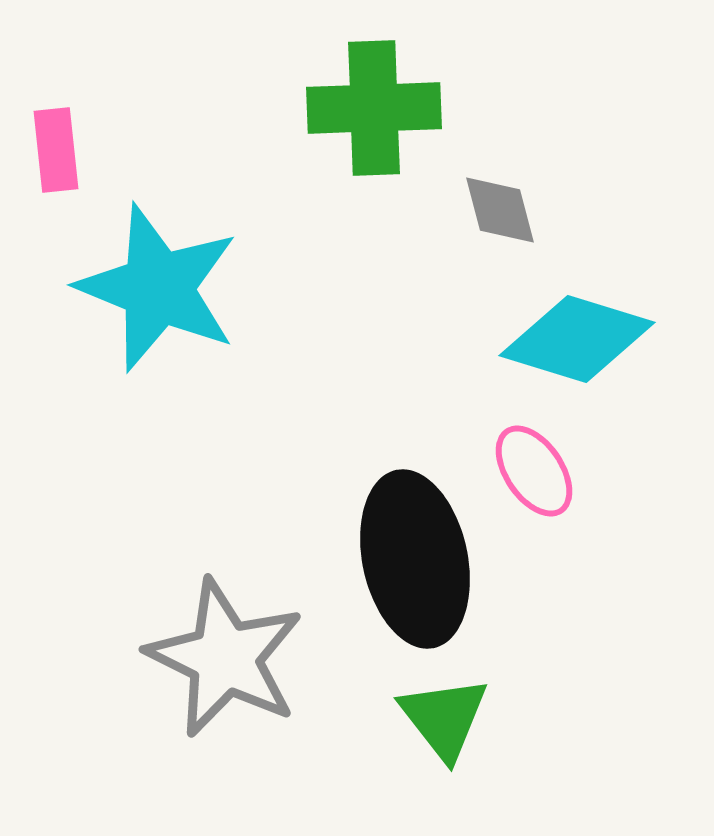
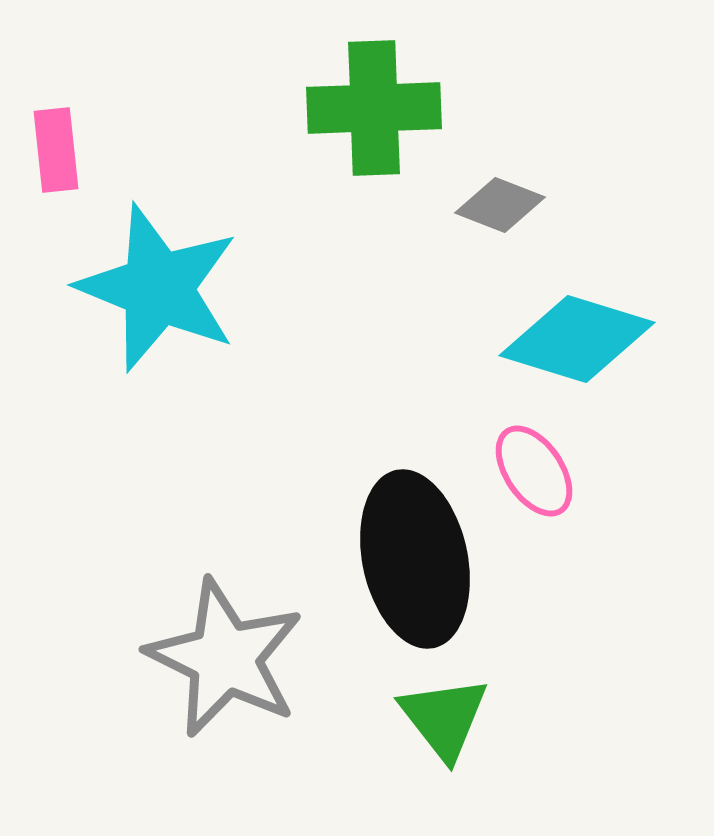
gray diamond: moved 5 px up; rotated 54 degrees counterclockwise
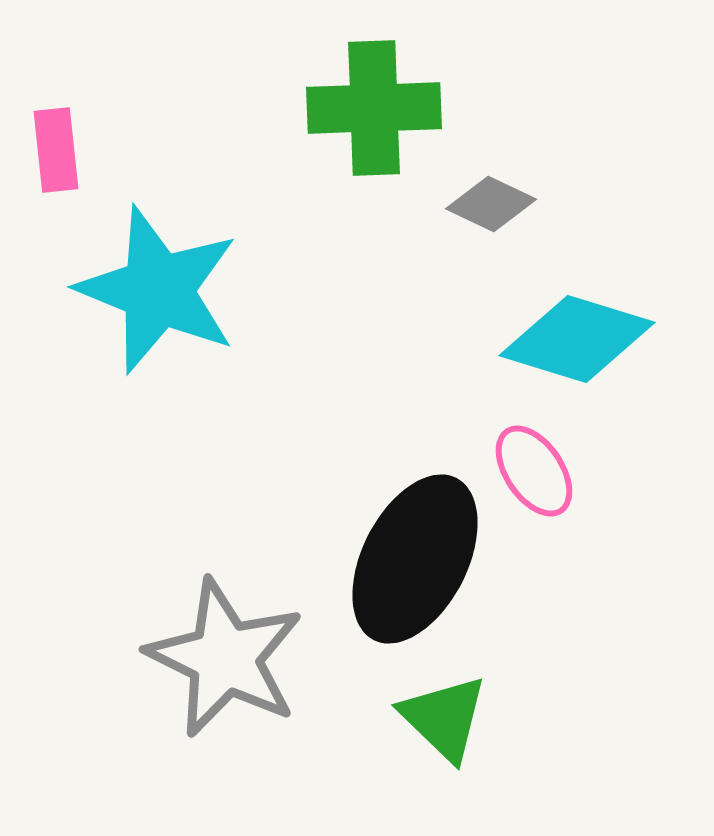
gray diamond: moved 9 px left, 1 px up; rotated 4 degrees clockwise
cyan star: moved 2 px down
black ellipse: rotated 39 degrees clockwise
green triangle: rotated 8 degrees counterclockwise
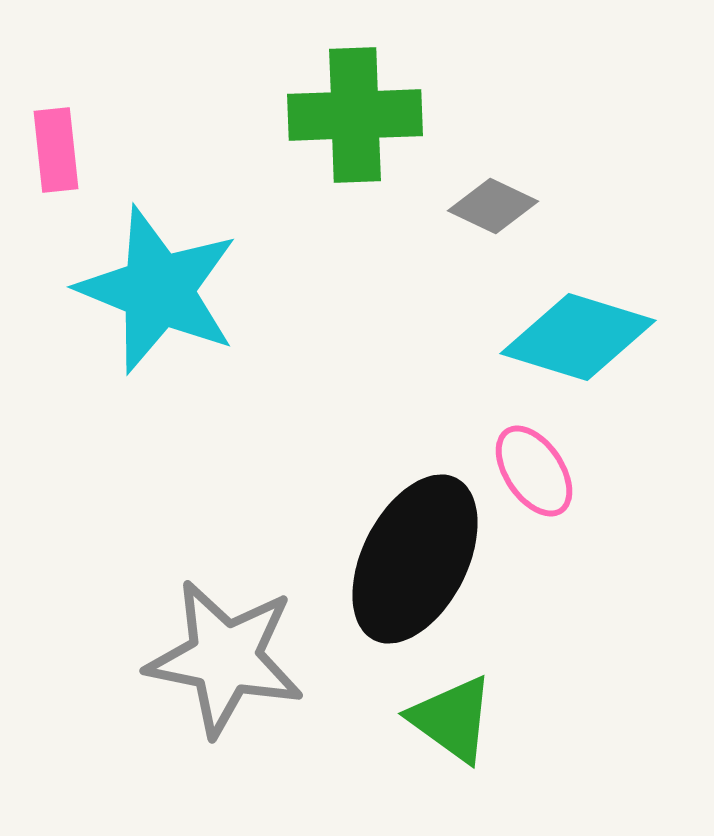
green cross: moved 19 px left, 7 px down
gray diamond: moved 2 px right, 2 px down
cyan diamond: moved 1 px right, 2 px up
gray star: rotated 15 degrees counterclockwise
green triangle: moved 8 px right, 1 px down; rotated 8 degrees counterclockwise
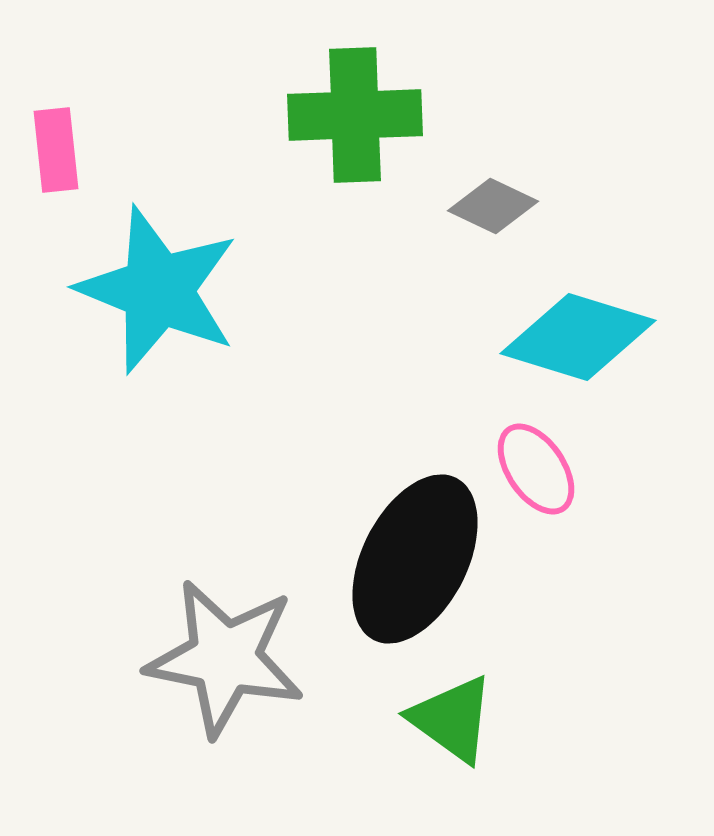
pink ellipse: moved 2 px right, 2 px up
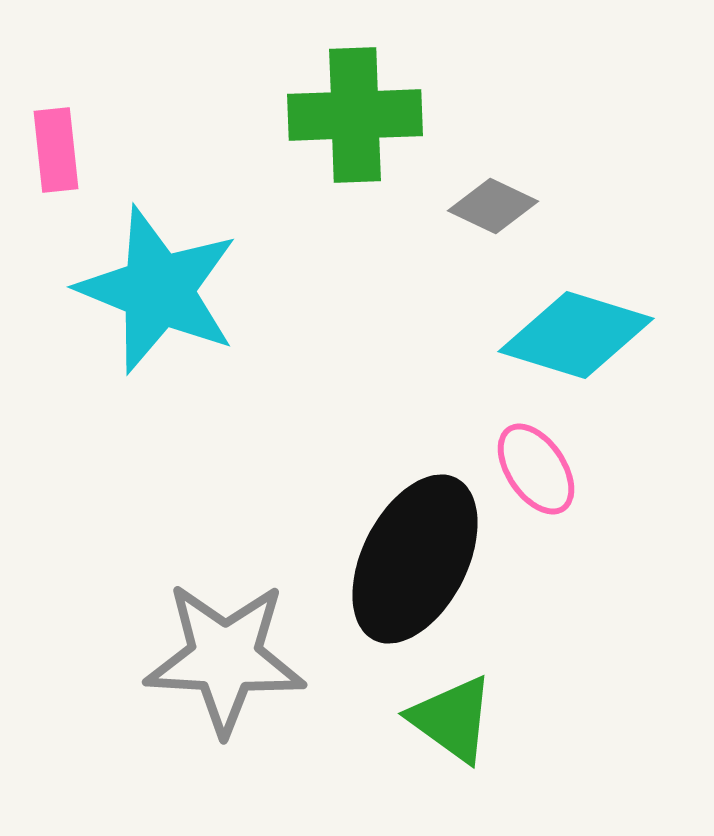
cyan diamond: moved 2 px left, 2 px up
gray star: rotated 8 degrees counterclockwise
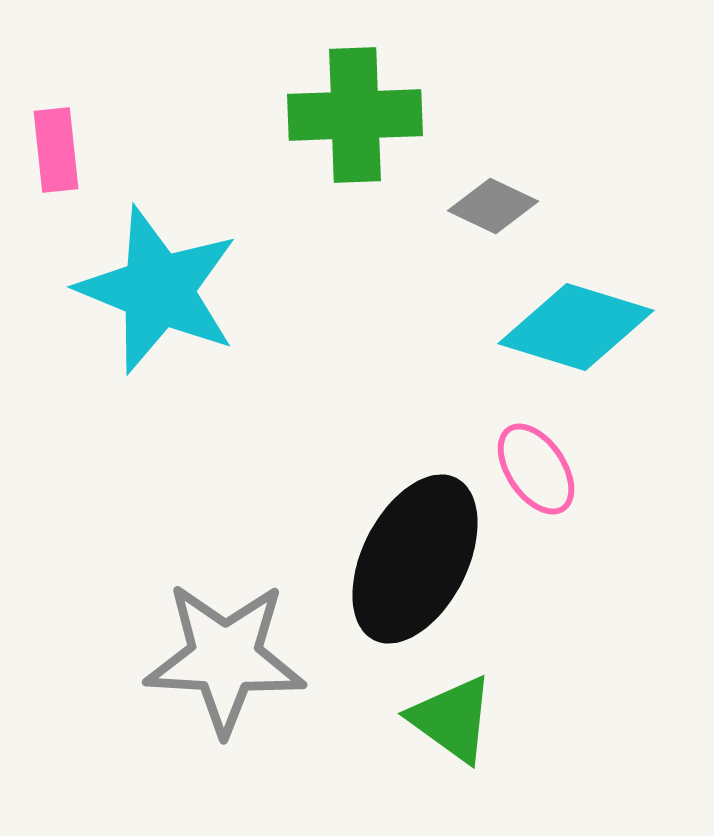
cyan diamond: moved 8 px up
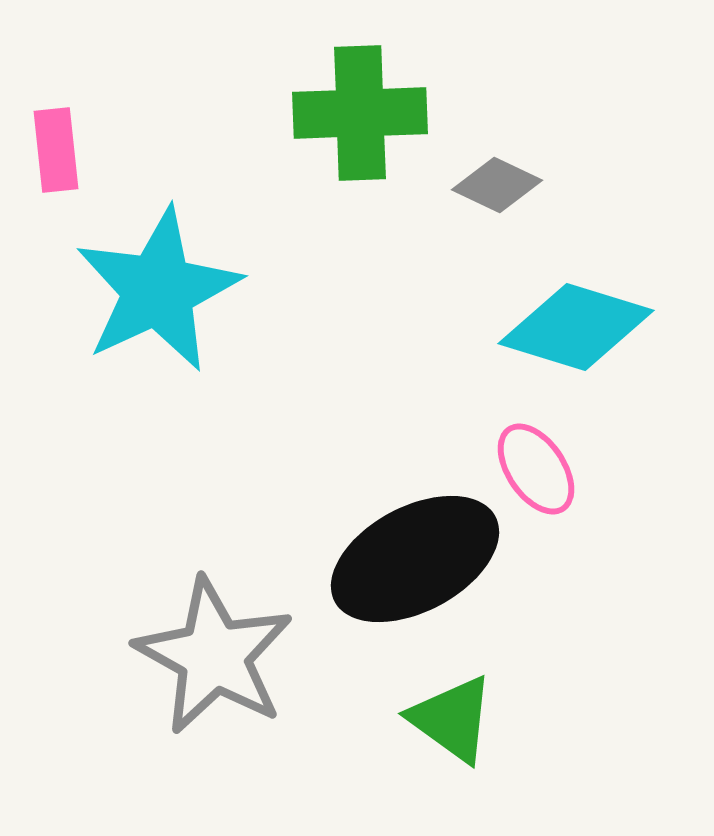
green cross: moved 5 px right, 2 px up
gray diamond: moved 4 px right, 21 px up
cyan star: rotated 25 degrees clockwise
black ellipse: rotated 35 degrees clockwise
gray star: moved 11 px left, 2 px up; rotated 26 degrees clockwise
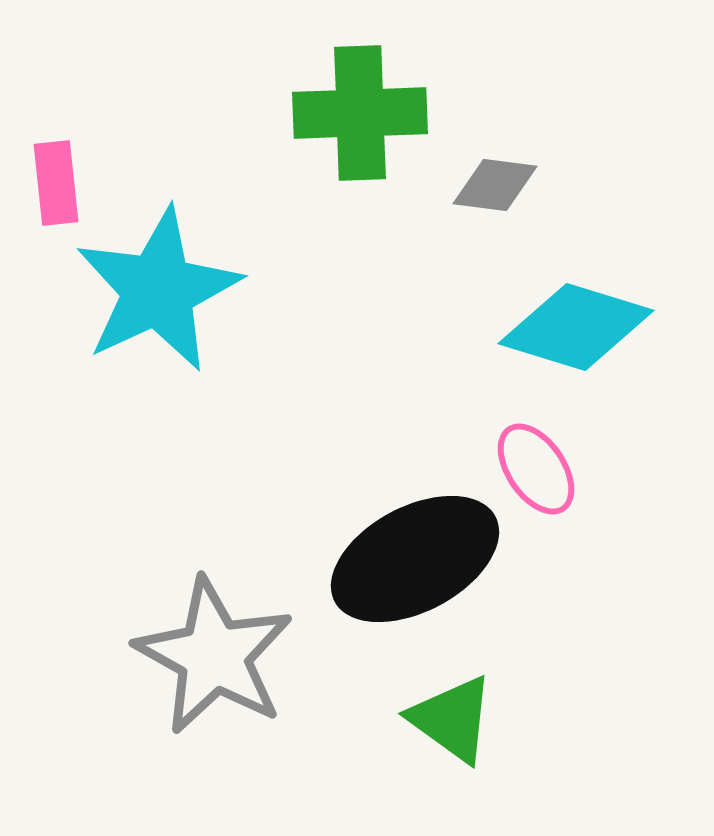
pink rectangle: moved 33 px down
gray diamond: moved 2 px left; rotated 18 degrees counterclockwise
